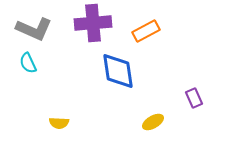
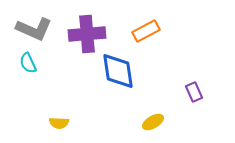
purple cross: moved 6 px left, 11 px down
purple rectangle: moved 6 px up
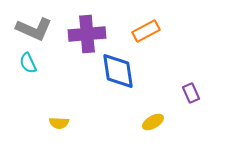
purple rectangle: moved 3 px left, 1 px down
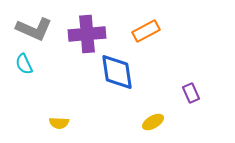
cyan semicircle: moved 4 px left, 1 px down
blue diamond: moved 1 px left, 1 px down
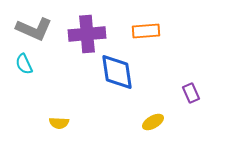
orange rectangle: rotated 24 degrees clockwise
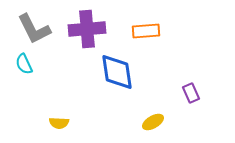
gray L-shape: rotated 39 degrees clockwise
purple cross: moved 5 px up
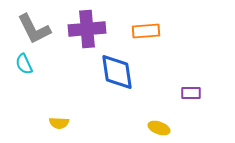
purple rectangle: rotated 66 degrees counterclockwise
yellow ellipse: moved 6 px right, 6 px down; rotated 50 degrees clockwise
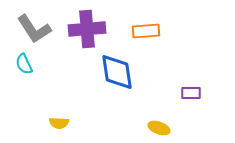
gray L-shape: rotated 6 degrees counterclockwise
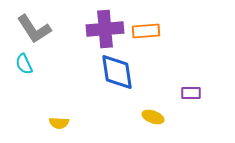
purple cross: moved 18 px right
yellow ellipse: moved 6 px left, 11 px up
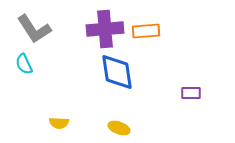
yellow ellipse: moved 34 px left, 11 px down
